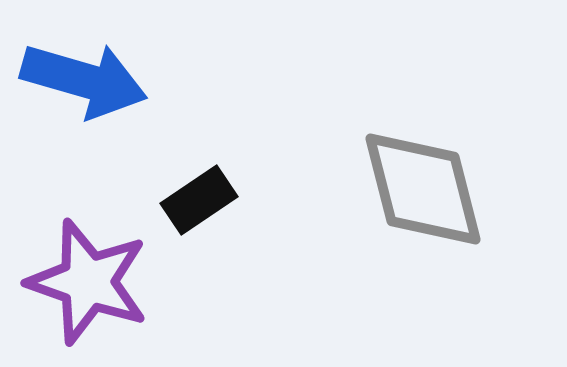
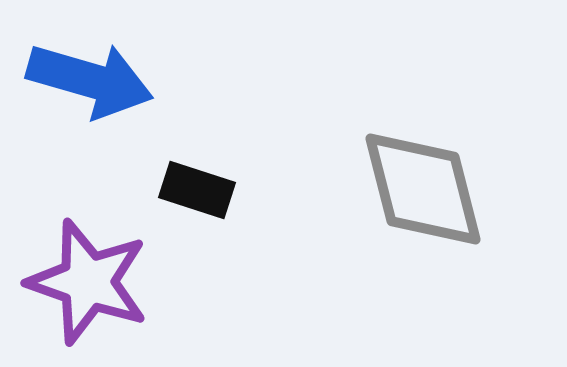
blue arrow: moved 6 px right
black rectangle: moved 2 px left, 10 px up; rotated 52 degrees clockwise
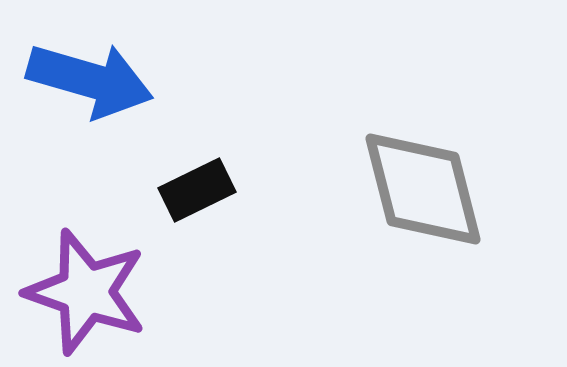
black rectangle: rotated 44 degrees counterclockwise
purple star: moved 2 px left, 10 px down
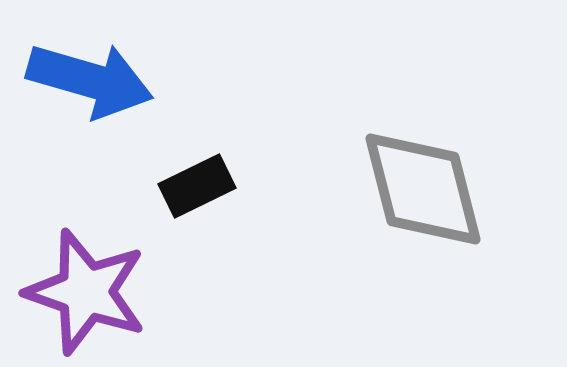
black rectangle: moved 4 px up
